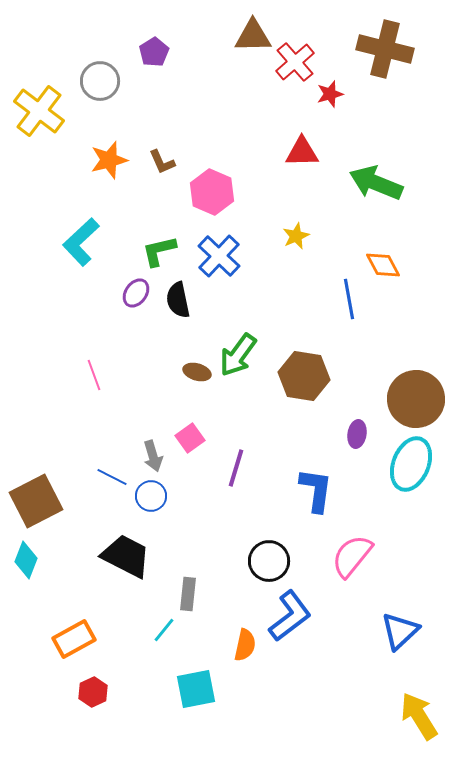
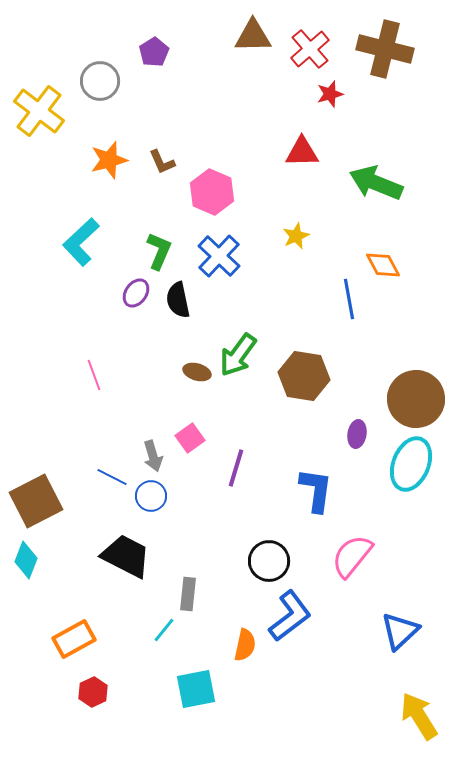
red cross at (295, 62): moved 15 px right, 13 px up
green L-shape at (159, 251): rotated 126 degrees clockwise
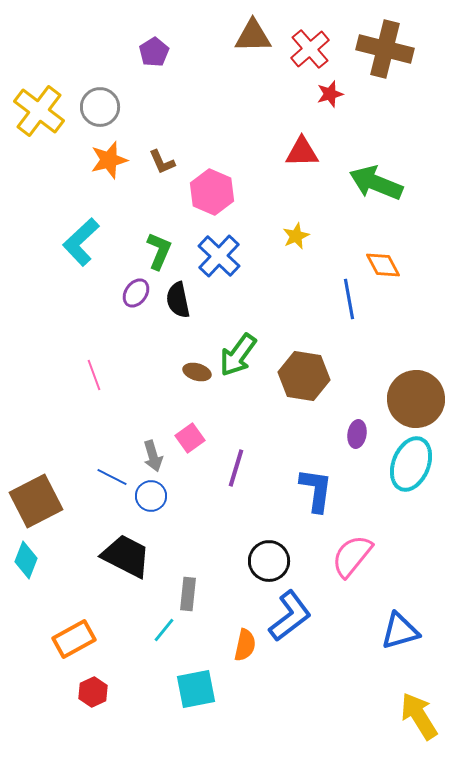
gray circle at (100, 81): moved 26 px down
blue triangle at (400, 631): rotated 27 degrees clockwise
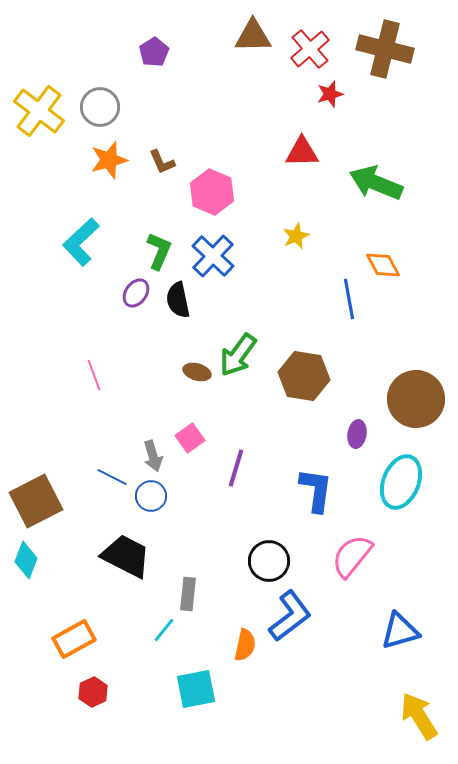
blue cross at (219, 256): moved 6 px left
cyan ellipse at (411, 464): moved 10 px left, 18 px down
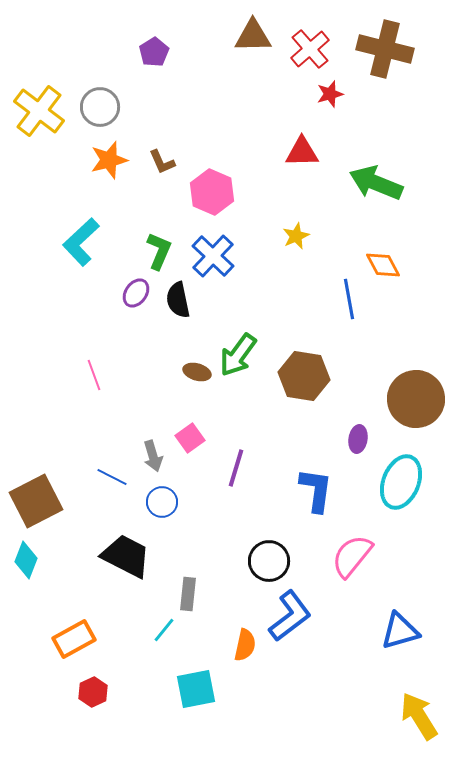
purple ellipse at (357, 434): moved 1 px right, 5 px down
blue circle at (151, 496): moved 11 px right, 6 px down
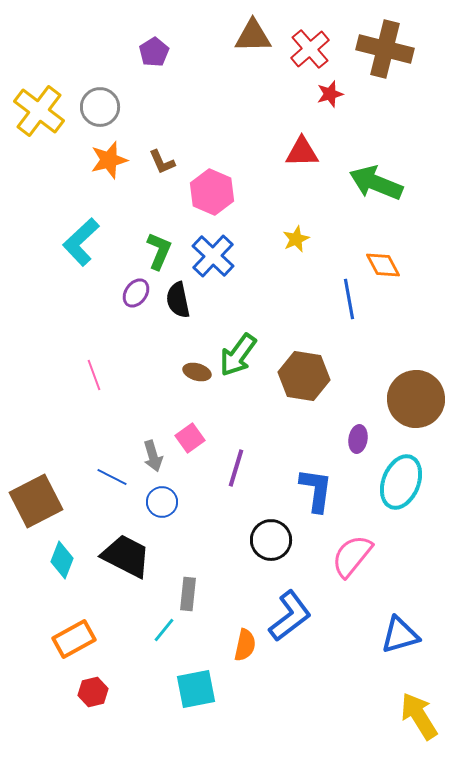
yellow star at (296, 236): moved 3 px down
cyan diamond at (26, 560): moved 36 px right
black circle at (269, 561): moved 2 px right, 21 px up
blue triangle at (400, 631): moved 4 px down
red hexagon at (93, 692): rotated 12 degrees clockwise
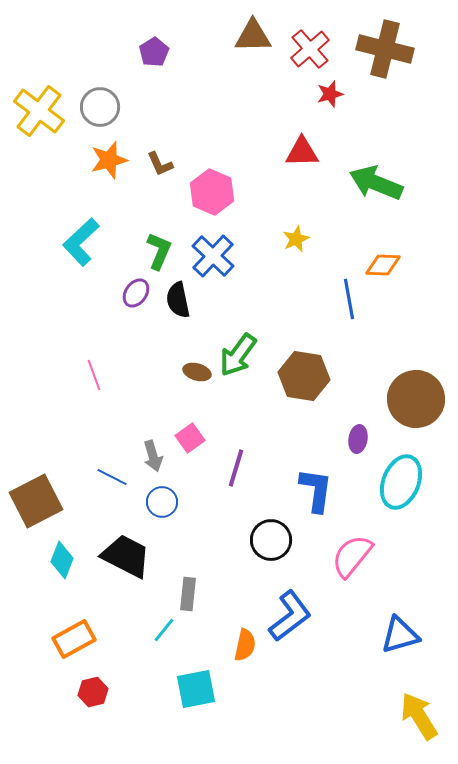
brown L-shape at (162, 162): moved 2 px left, 2 px down
orange diamond at (383, 265): rotated 60 degrees counterclockwise
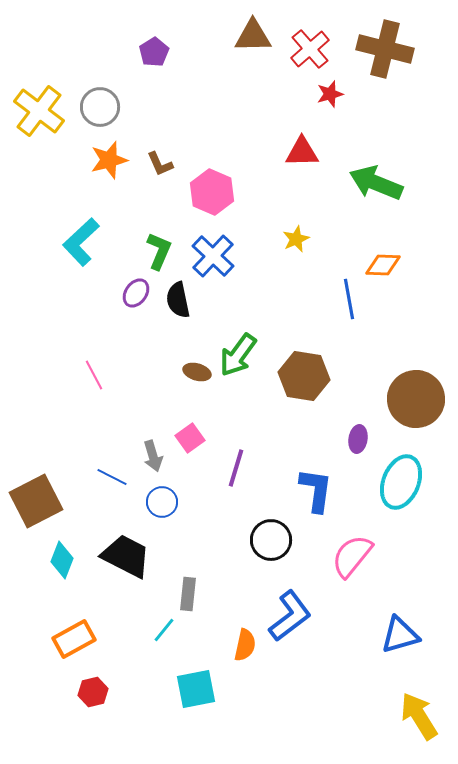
pink line at (94, 375): rotated 8 degrees counterclockwise
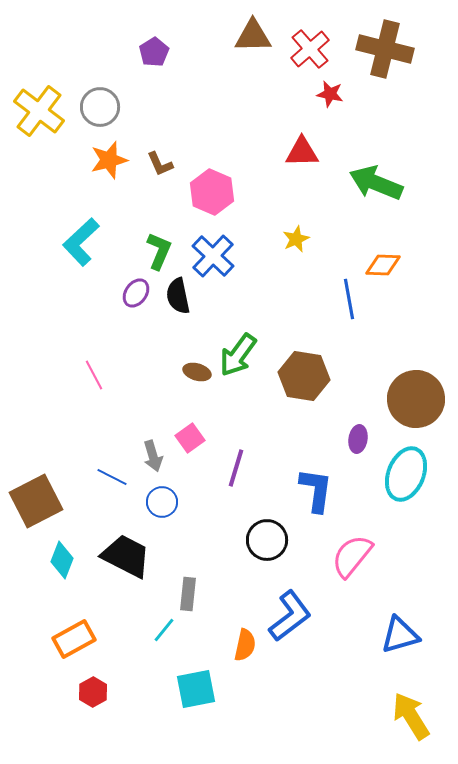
red star at (330, 94): rotated 28 degrees clockwise
black semicircle at (178, 300): moved 4 px up
cyan ellipse at (401, 482): moved 5 px right, 8 px up
black circle at (271, 540): moved 4 px left
red hexagon at (93, 692): rotated 16 degrees counterclockwise
yellow arrow at (419, 716): moved 8 px left
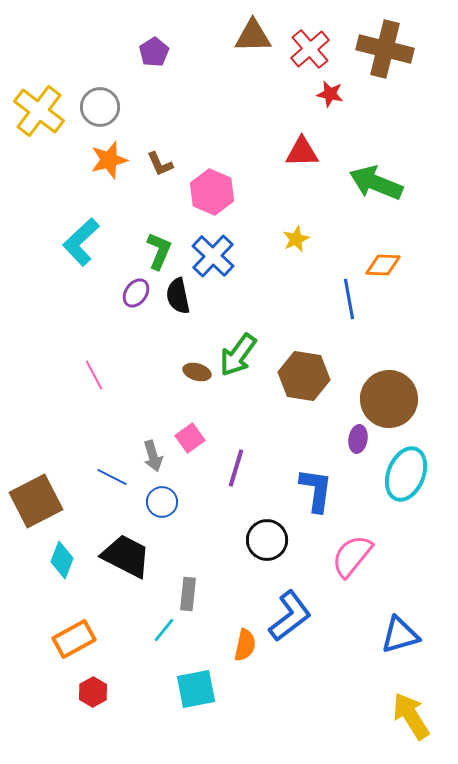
brown circle at (416, 399): moved 27 px left
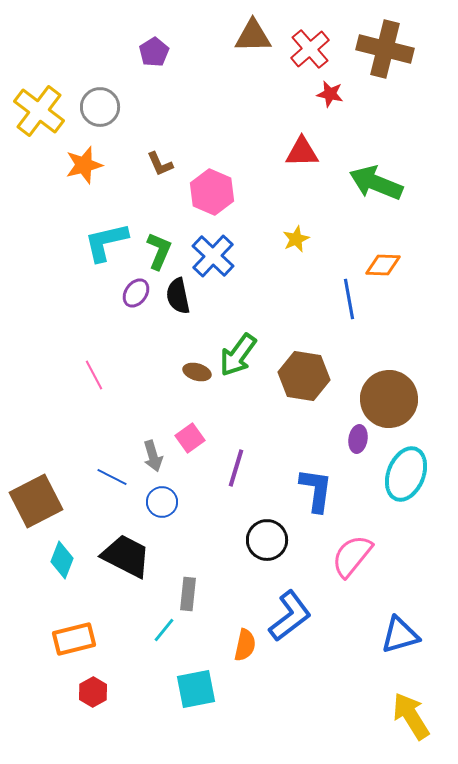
orange star at (109, 160): moved 25 px left, 5 px down
cyan L-shape at (81, 242): moved 25 px right; rotated 30 degrees clockwise
orange rectangle at (74, 639): rotated 15 degrees clockwise
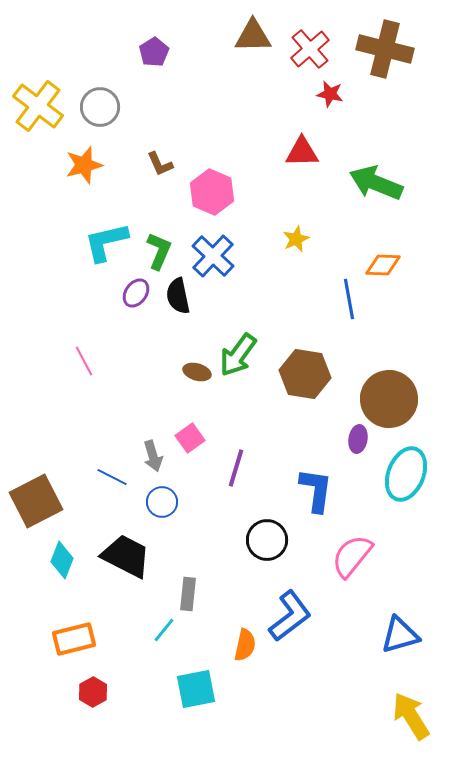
yellow cross at (39, 111): moved 1 px left, 5 px up
pink line at (94, 375): moved 10 px left, 14 px up
brown hexagon at (304, 376): moved 1 px right, 2 px up
